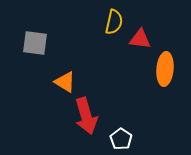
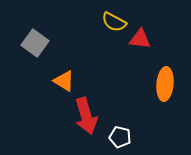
yellow semicircle: rotated 105 degrees clockwise
gray square: rotated 28 degrees clockwise
orange ellipse: moved 15 px down
orange triangle: moved 1 px left, 1 px up
white pentagon: moved 1 px left, 2 px up; rotated 20 degrees counterclockwise
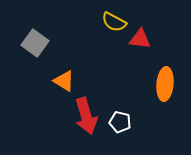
white pentagon: moved 15 px up
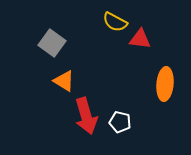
yellow semicircle: moved 1 px right
gray square: moved 17 px right
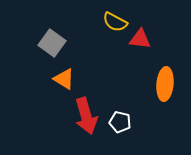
orange triangle: moved 2 px up
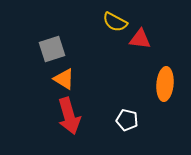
gray square: moved 6 px down; rotated 36 degrees clockwise
red arrow: moved 17 px left
white pentagon: moved 7 px right, 2 px up
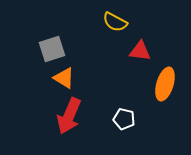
red triangle: moved 12 px down
orange triangle: moved 1 px up
orange ellipse: rotated 12 degrees clockwise
red arrow: rotated 39 degrees clockwise
white pentagon: moved 3 px left, 1 px up
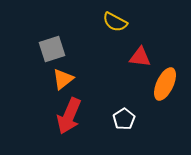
red triangle: moved 6 px down
orange triangle: moved 1 px left, 1 px down; rotated 50 degrees clockwise
orange ellipse: rotated 8 degrees clockwise
white pentagon: rotated 25 degrees clockwise
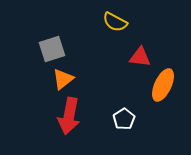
orange ellipse: moved 2 px left, 1 px down
red arrow: rotated 12 degrees counterclockwise
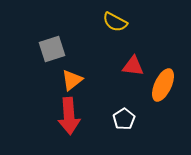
red triangle: moved 7 px left, 9 px down
orange triangle: moved 9 px right, 1 px down
red arrow: rotated 15 degrees counterclockwise
